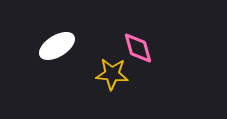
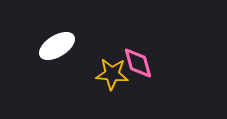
pink diamond: moved 15 px down
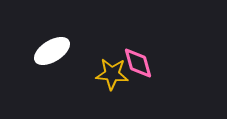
white ellipse: moved 5 px left, 5 px down
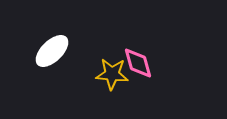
white ellipse: rotated 12 degrees counterclockwise
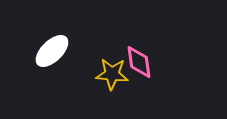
pink diamond: moved 1 px right, 1 px up; rotated 8 degrees clockwise
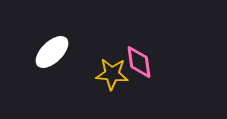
white ellipse: moved 1 px down
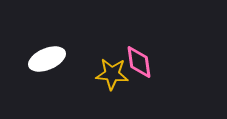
white ellipse: moved 5 px left, 7 px down; rotated 21 degrees clockwise
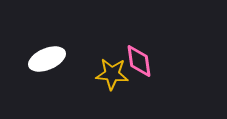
pink diamond: moved 1 px up
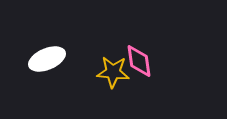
yellow star: moved 1 px right, 2 px up
